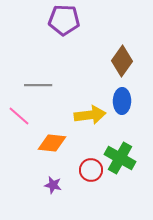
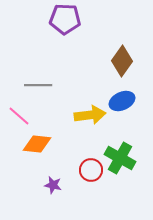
purple pentagon: moved 1 px right, 1 px up
blue ellipse: rotated 65 degrees clockwise
orange diamond: moved 15 px left, 1 px down
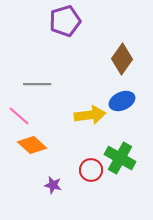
purple pentagon: moved 2 px down; rotated 20 degrees counterclockwise
brown diamond: moved 2 px up
gray line: moved 1 px left, 1 px up
orange diamond: moved 5 px left, 1 px down; rotated 36 degrees clockwise
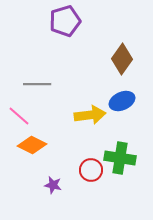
orange diamond: rotated 16 degrees counterclockwise
green cross: rotated 20 degrees counterclockwise
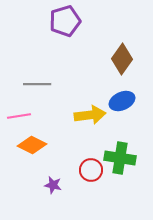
pink line: rotated 50 degrees counterclockwise
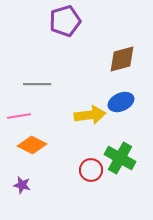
brown diamond: rotated 40 degrees clockwise
blue ellipse: moved 1 px left, 1 px down
green cross: rotated 20 degrees clockwise
purple star: moved 31 px left
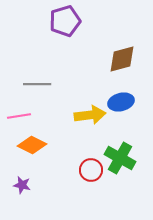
blue ellipse: rotated 10 degrees clockwise
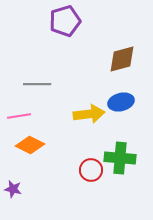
yellow arrow: moved 1 px left, 1 px up
orange diamond: moved 2 px left
green cross: rotated 24 degrees counterclockwise
purple star: moved 9 px left, 4 px down
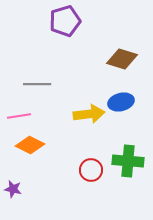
brown diamond: rotated 32 degrees clockwise
green cross: moved 8 px right, 3 px down
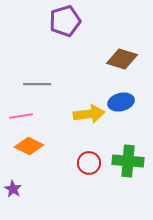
pink line: moved 2 px right
orange diamond: moved 1 px left, 1 px down
red circle: moved 2 px left, 7 px up
purple star: rotated 18 degrees clockwise
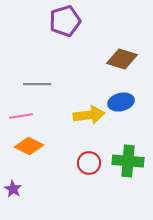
yellow arrow: moved 1 px down
